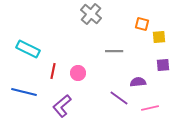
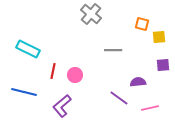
gray line: moved 1 px left, 1 px up
pink circle: moved 3 px left, 2 px down
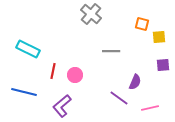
gray line: moved 2 px left, 1 px down
purple semicircle: moved 3 px left; rotated 119 degrees clockwise
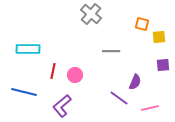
cyan rectangle: rotated 25 degrees counterclockwise
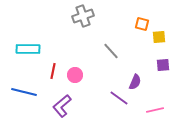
gray cross: moved 8 px left, 2 px down; rotated 30 degrees clockwise
gray line: rotated 48 degrees clockwise
pink line: moved 5 px right, 2 px down
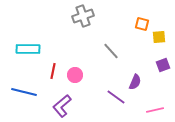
purple square: rotated 16 degrees counterclockwise
purple line: moved 3 px left, 1 px up
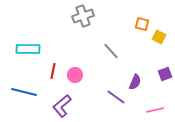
yellow square: rotated 32 degrees clockwise
purple square: moved 2 px right, 9 px down
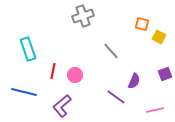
cyan rectangle: rotated 70 degrees clockwise
purple semicircle: moved 1 px left, 1 px up
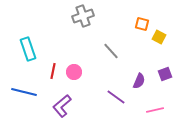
pink circle: moved 1 px left, 3 px up
purple semicircle: moved 5 px right
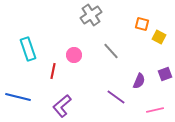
gray cross: moved 8 px right, 1 px up; rotated 15 degrees counterclockwise
pink circle: moved 17 px up
blue line: moved 6 px left, 5 px down
